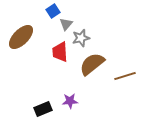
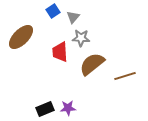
gray triangle: moved 7 px right, 7 px up
gray star: rotated 18 degrees clockwise
purple star: moved 2 px left, 7 px down
black rectangle: moved 2 px right
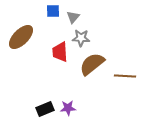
blue square: rotated 32 degrees clockwise
brown line: rotated 20 degrees clockwise
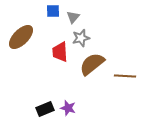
gray star: rotated 18 degrees counterclockwise
purple star: rotated 21 degrees clockwise
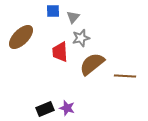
purple star: moved 1 px left
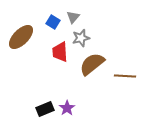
blue square: moved 11 px down; rotated 32 degrees clockwise
purple star: rotated 21 degrees clockwise
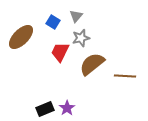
gray triangle: moved 3 px right, 1 px up
red trapezoid: rotated 30 degrees clockwise
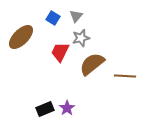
blue square: moved 4 px up
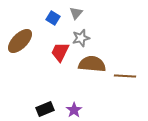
gray triangle: moved 3 px up
brown ellipse: moved 1 px left, 4 px down
brown semicircle: rotated 44 degrees clockwise
purple star: moved 7 px right, 2 px down
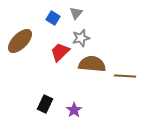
red trapezoid: rotated 20 degrees clockwise
black rectangle: moved 5 px up; rotated 42 degrees counterclockwise
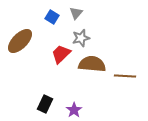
blue square: moved 1 px left, 1 px up
red trapezoid: moved 1 px right, 2 px down
